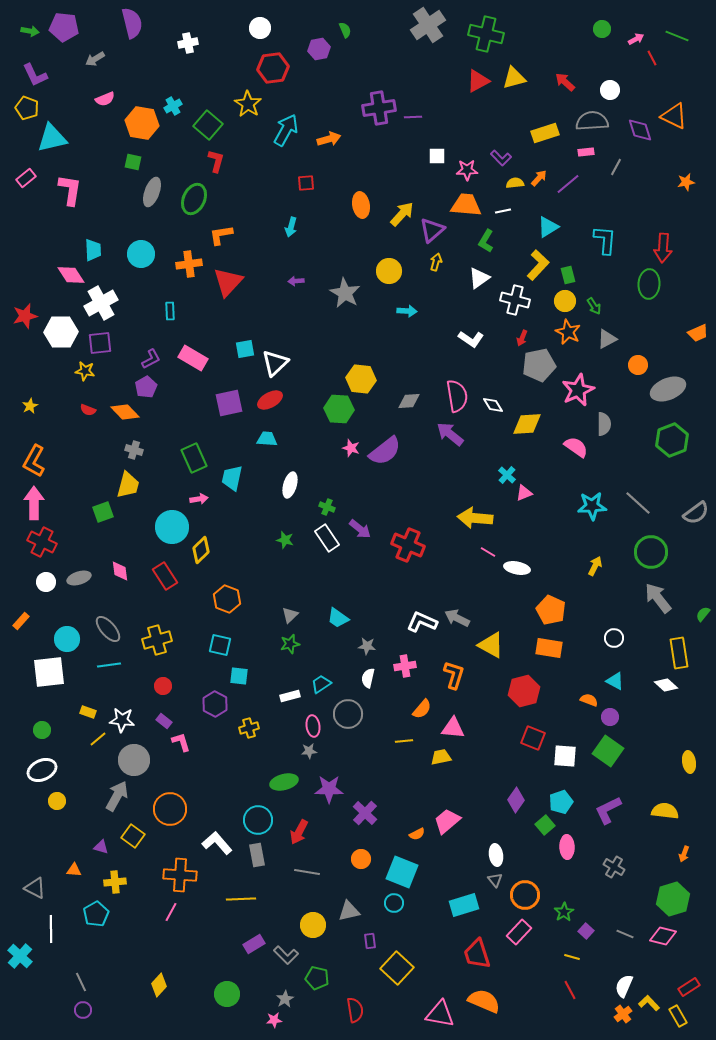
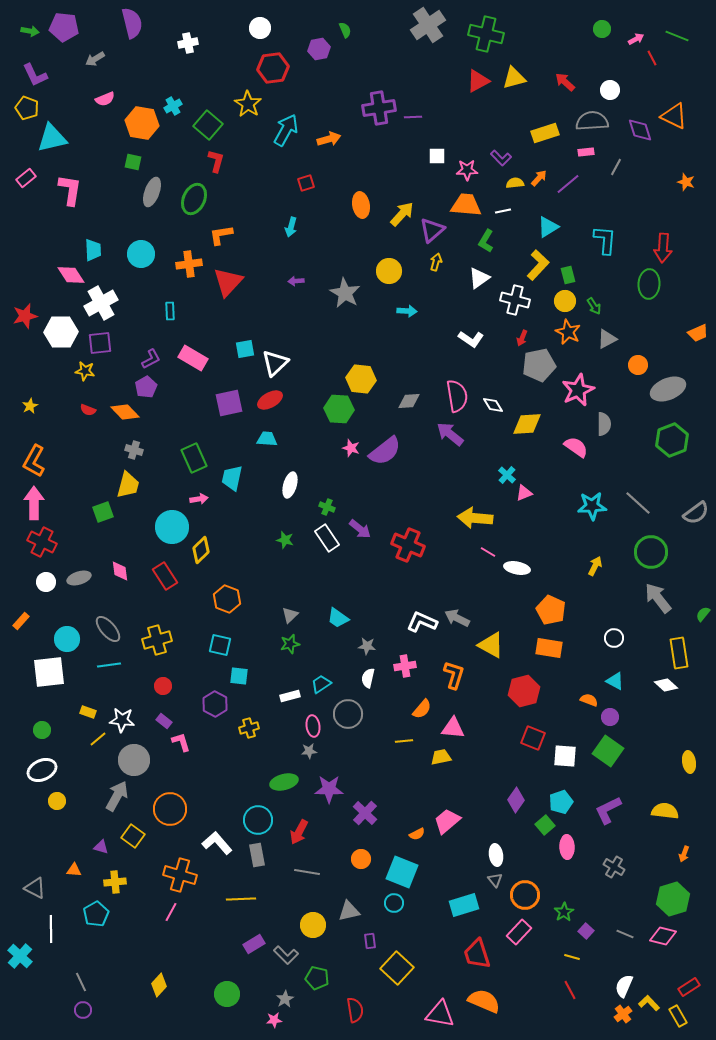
orange star at (686, 182): rotated 30 degrees clockwise
red square at (306, 183): rotated 12 degrees counterclockwise
orange cross at (180, 875): rotated 12 degrees clockwise
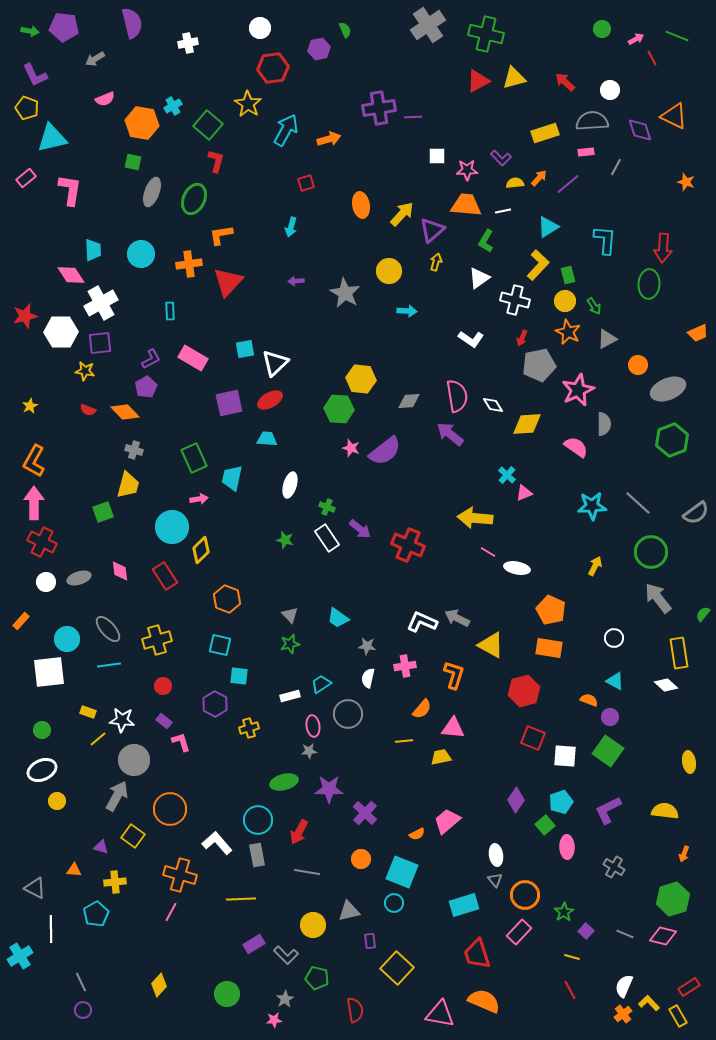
gray triangle at (290, 615): rotated 30 degrees counterclockwise
cyan cross at (20, 956): rotated 15 degrees clockwise
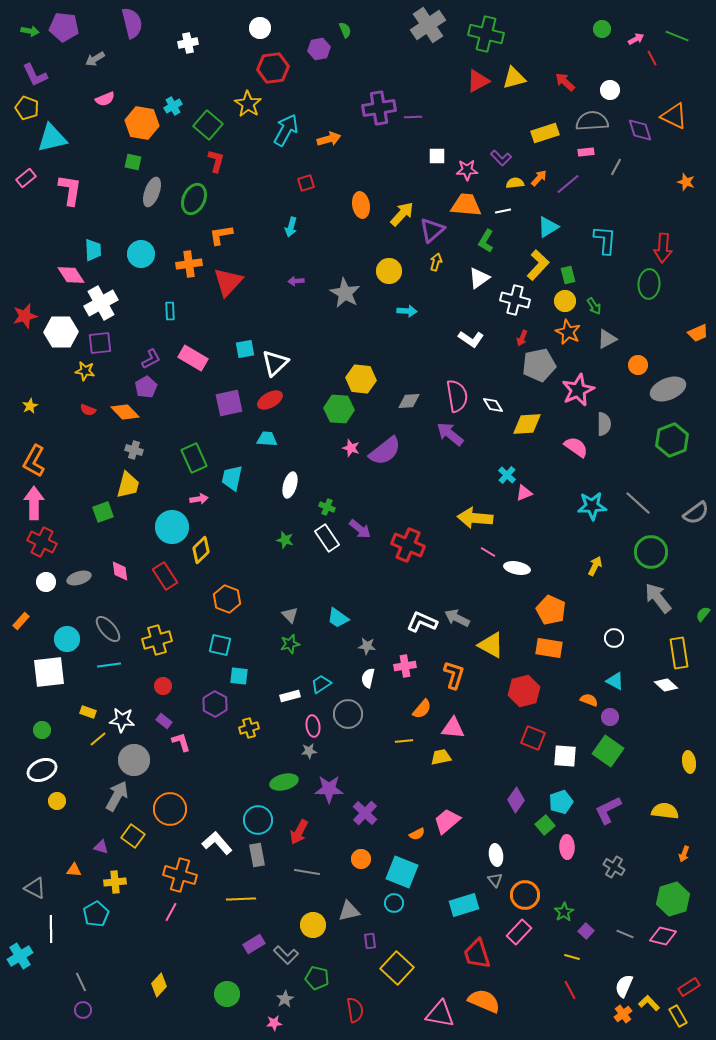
pink star at (274, 1020): moved 3 px down
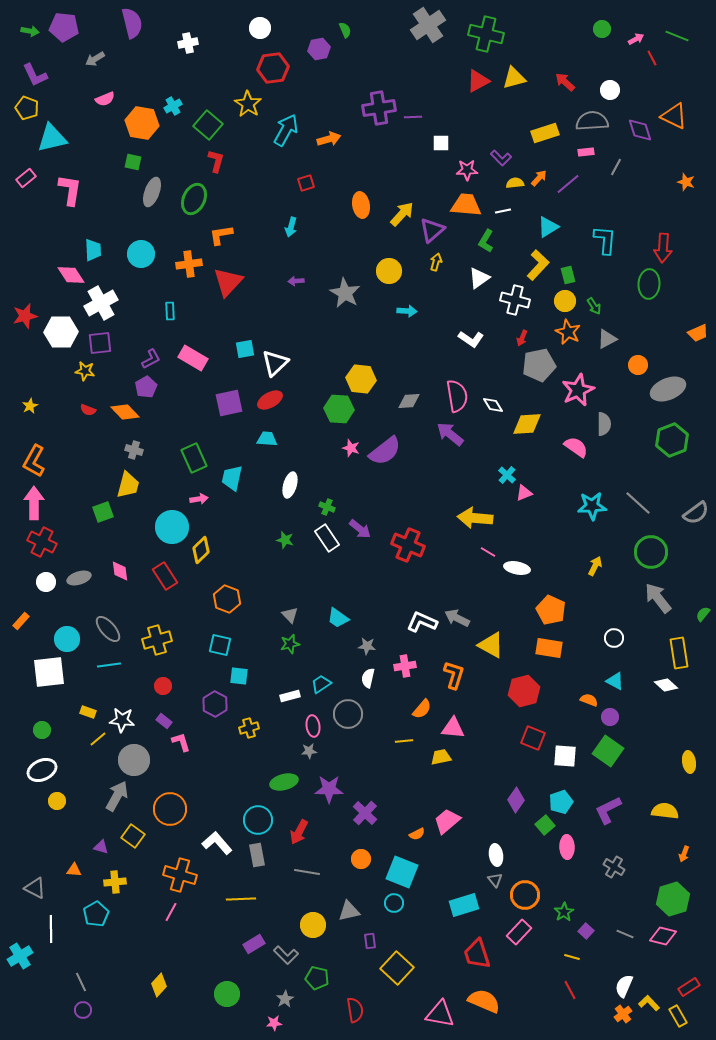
white square at (437, 156): moved 4 px right, 13 px up
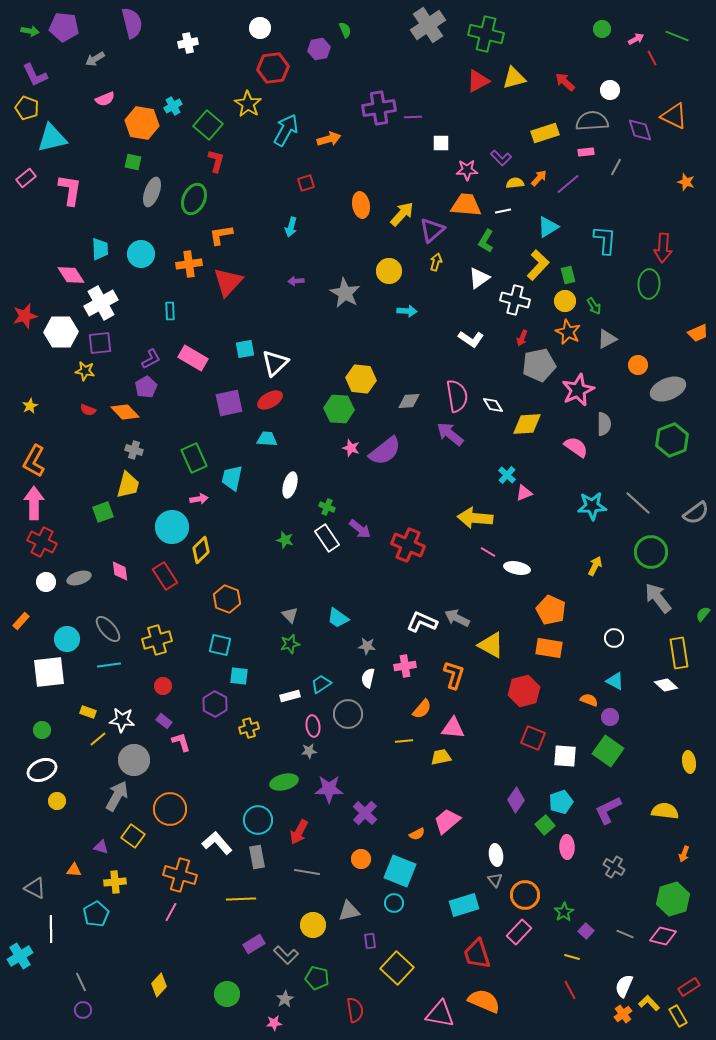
cyan trapezoid at (93, 250): moved 7 px right, 1 px up
gray rectangle at (257, 855): moved 2 px down
cyan square at (402, 872): moved 2 px left, 1 px up
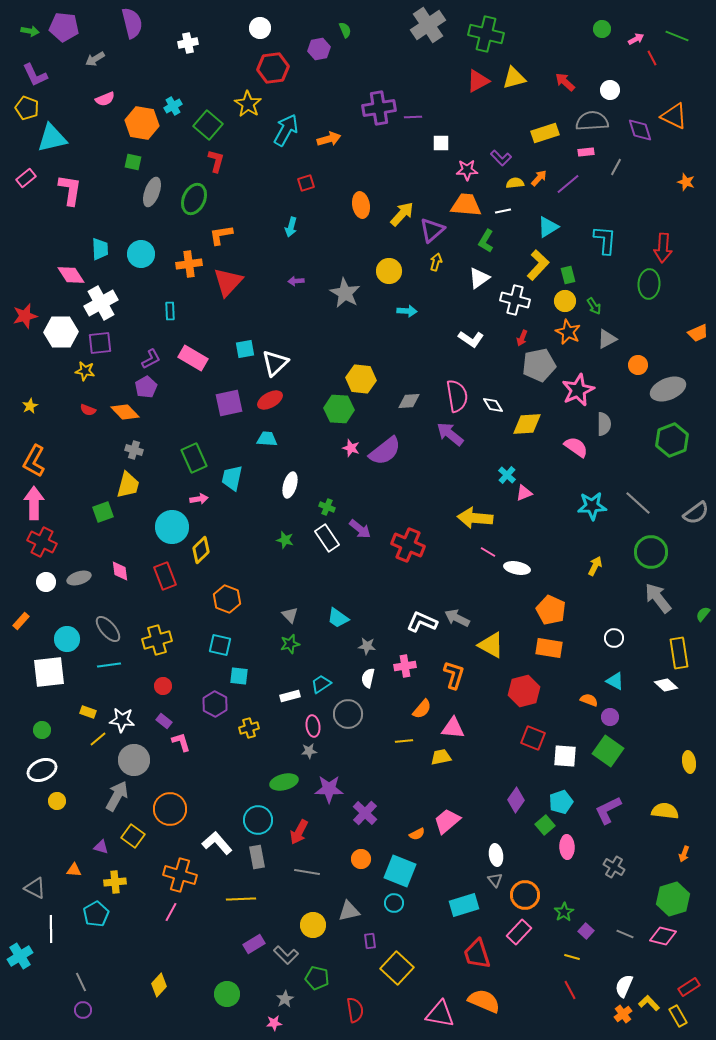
red rectangle at (165, 576): rotated 12 degrees clockwise
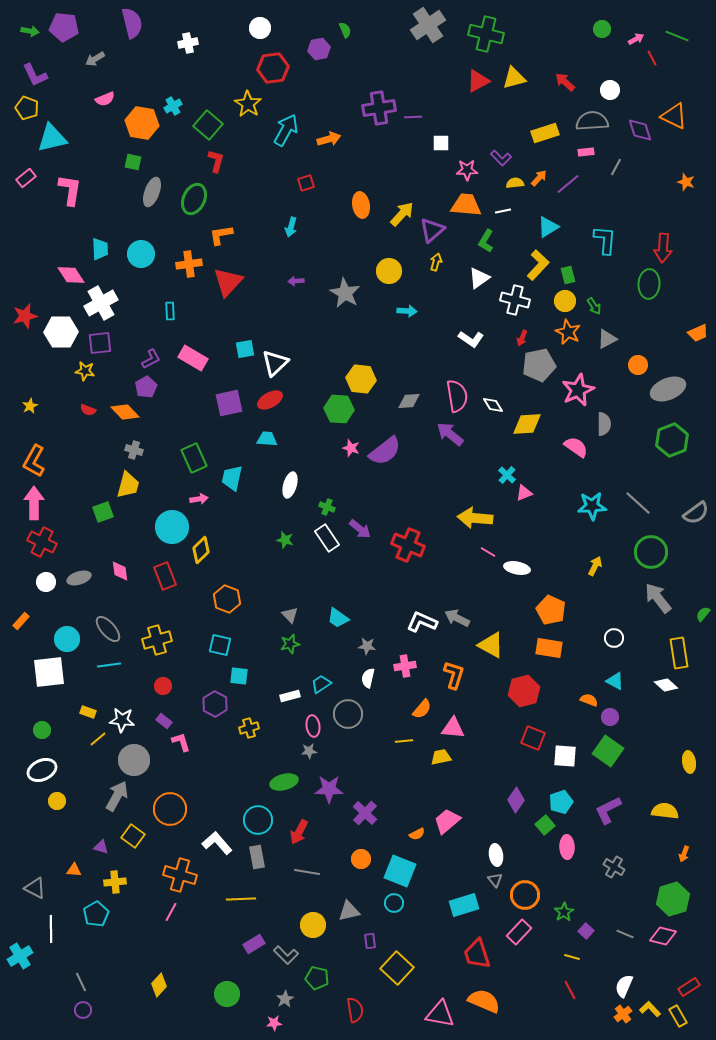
yellow L-shape at (649, 1003): moved 1 px right, 6 px down
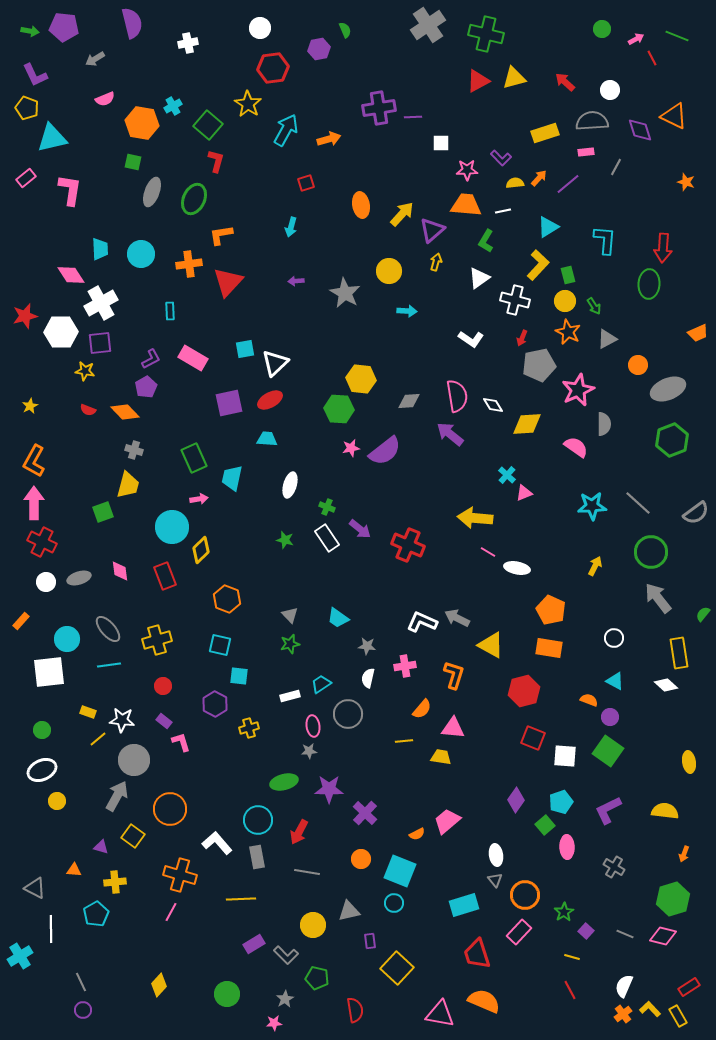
pink star at (351, 448): rotated 30 degrees counterclockwise
yellow trapezoid at (441, 757): rotated 20 degrees clockwise
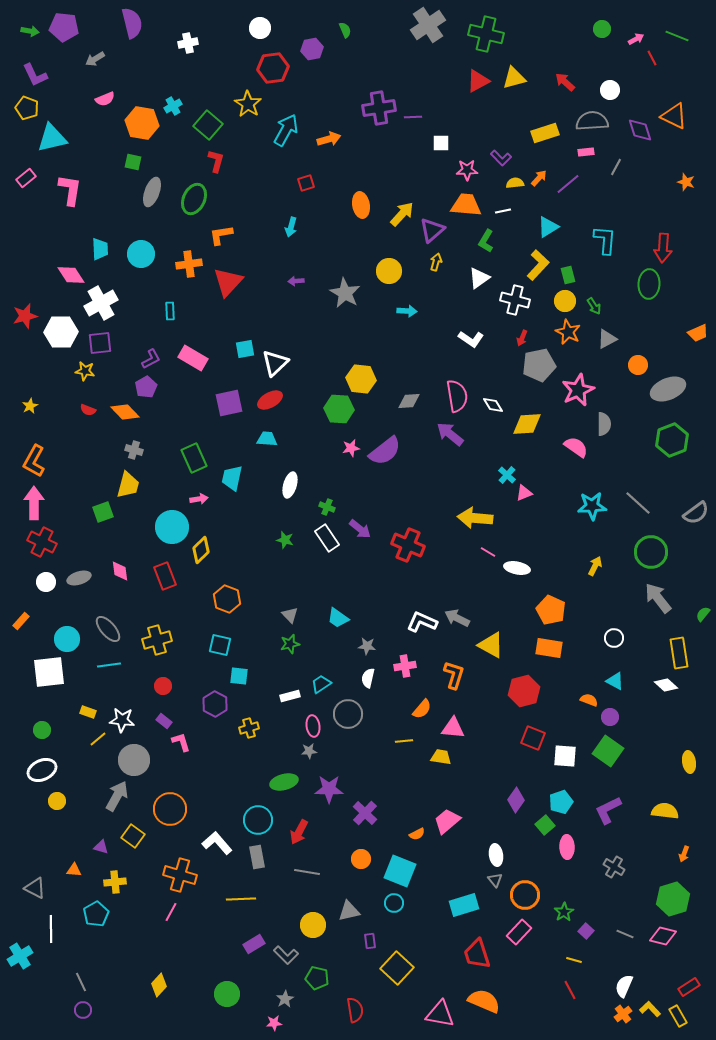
purple hexagon at (319, 49): moved 7 px left
yellow line at (572, 957): moved 2 px right, 3 px down
